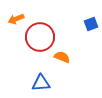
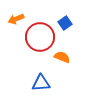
blue square: moved 26 px left, 1 px up; rotated 16 degrees counterclockwise
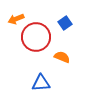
red circle: moved 4 px left
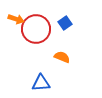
orange arrow: rotated 140 degrees counterclockwise
red circle: moved 8 px up
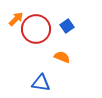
orange arrow: rotated 63 degrees counterclockwise
blue square: moved 2 px right, 3 px down
blue triangle: rotated 12 degrees clockwise
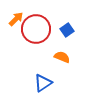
blue square: moved 4 px down
blue triangle: moved 2 px right; rotated 42 degrees counterclockwise
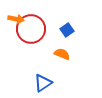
orange arrow: rotated 56 degrees clockwise
red circle: moved 5 px left
orange semicircle: moved 3 px up
